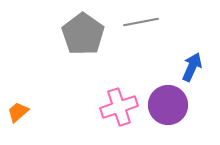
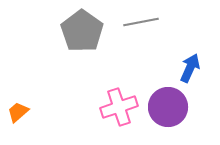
gray pentagon: moved 1 px left, 3 px up
blue arrow: moved 2 px left, 1 px down
purple circle: moved 2 px down
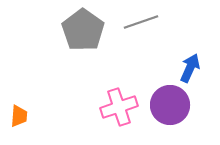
gray line: rotated 8 degrees counterclockwise
gray pentagon: moved 1 px right, 1 px up
purple circle: moved 2 px right, 2 px up
orange trapezoid: moved 1 px right, 4 px down; rotated 135 degrees clockwise
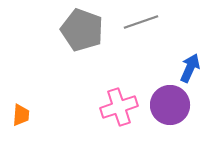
gray pentagon: moved 1 px left; rotated 15 degrees counterclockwise
orange trapezoid: moved 2 px right, 1 px up
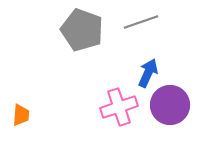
blue arrow: moved 42 px left, 5 px down
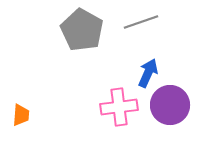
gray pentagon: rotated 9 degrees clockwise
pink cross: rotated 12 degrees clockwise
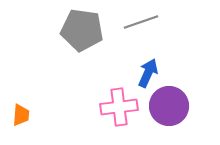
gray pentagon: rotated 21 degrees counterclockwise
purple circle: moved 1 px left, 1 px down
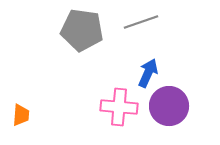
pink cross: rotated 12 degrees clockwise
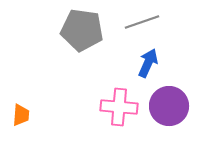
gray line: moved 1 px right
blue arrow: moved 10 px up
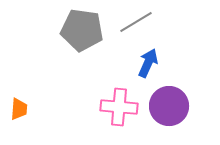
gray line: moved 6 px left; rotated 12 degrees counterclockwise
orange trapezoid: moved 2 px left, 6 px up
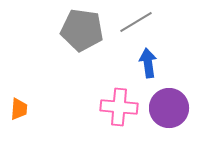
blue arrow: rotated 32 degrees counterclockwise
purple circle: moved 2 px down
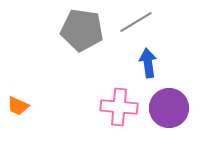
orange trapezoid: moved 1 px left, 3 px up; rotated 110 degrees clockwise
